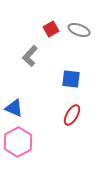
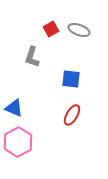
gray L-shape: moved 2 px right, 1 px down; rotated 25 degrees counterclockwise
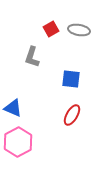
gray ellipse: rotated 10 degrees counterclockwise
blue triangle: moved 1 px left
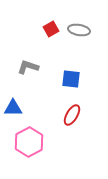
gray L-shape: moved 4 px left, 10 px down; rotated 90 degrees clockwise
blue triangle: rotated 24 degrees counterclockwise
pink hexagon: moved 11 px right
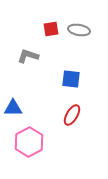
red square: rotated 21 degrees clockwise
gray L-shape: moved 11 px up
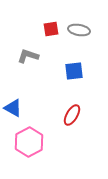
blue square: moved 3 px right, 8 px up; rotated 12 degrees counterclockwise
blue triangle: rotated 30 degrees clockwise
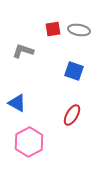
red square: moved 2 px right
gray L-shape: moved 5 px left, 5 px up
blue square: rotated 24 degrees clockwise
blue triangle: moved 4 px right, 5 px up
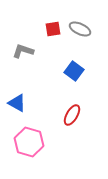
gray ellipse: moved 1 px right, 1 px up; rotated 15 degrees clockwise
blue square: rotated 18 degrees clockwise
pink hexagon: rotated 16 degrees counterclockwise
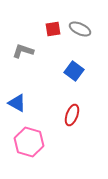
red ellipse: rotated 10 degrees counterclockwise
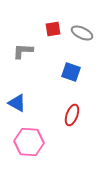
gray ellipse: moved 2 px right, 4 px down
gray L-shape: rotated 15 degrees counterclockwise
blue square: moved 3 px left, 1 px down; rotated 18 degrees counterclockwise
pink hexagon: rotated 12 degrees counterclockwise
